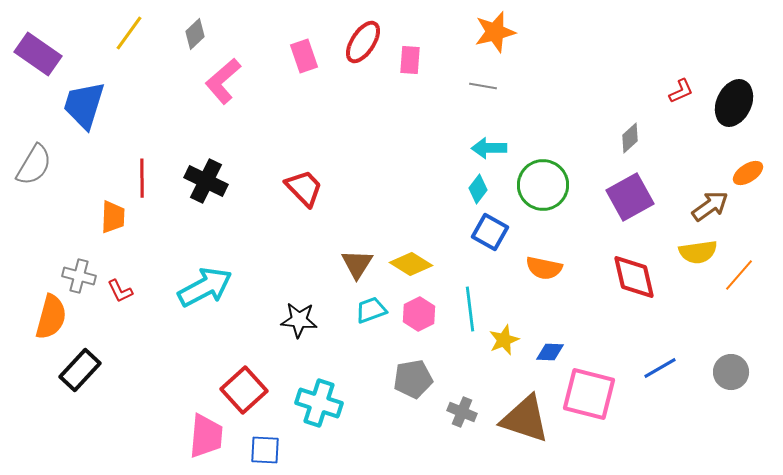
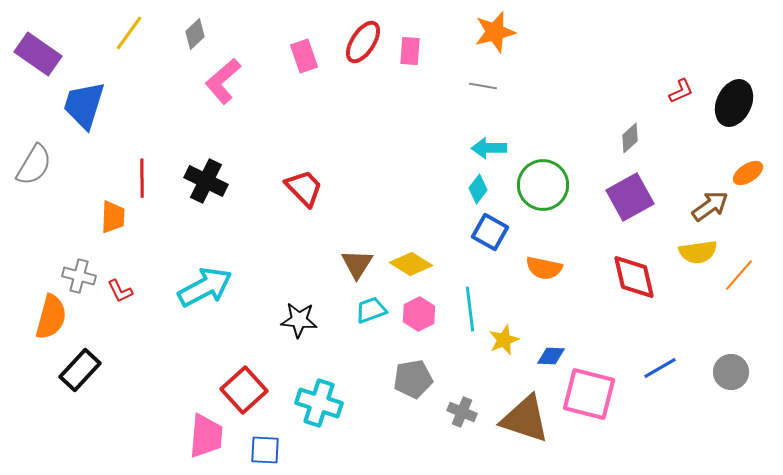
pink rectangle at (410, 60): moved 9 px up
blue diamond at (550, 352): moved 1 px right, 4 px down
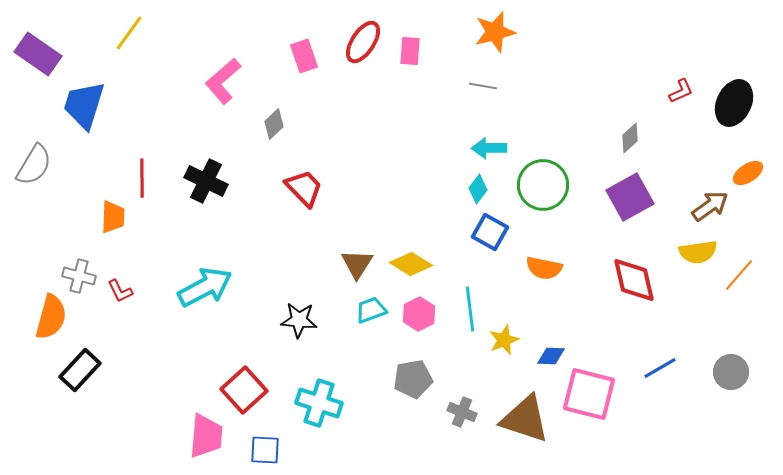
gray diamond at (195, 34): moved 79 px right, 90 px down
red diamond at (634, 277): moved 3 px down
